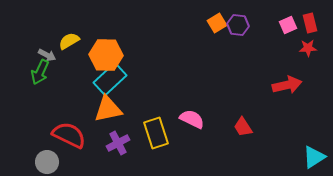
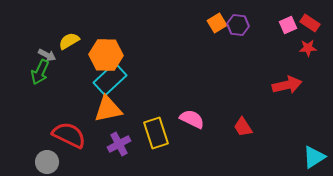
red rectangle: rotated 42 degrees counterclockwise
purple cross: moved 1 px right, 1 px down
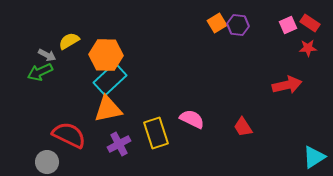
green arrow: rotated 40 degrees clockwise
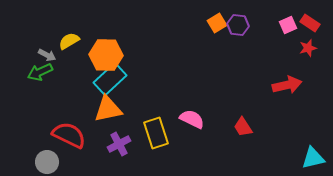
red star: rotated 12 degrees counterclockwise
cyan triangle: moved 1 px left, 1 px down; rotated 20 degrees clockwise
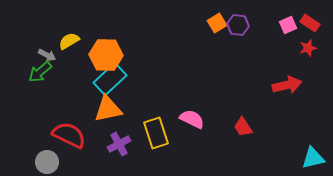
green arrow: rotated 15 degrees counterclockwise
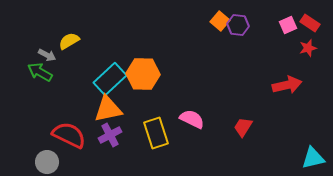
orange square: moved 3 px right, 2 px up; rotated 18 degrees counterclockwise
orange hexagon: moved 37 px right, 19 px down
green arrow: rotated 70 degrees clockwise
red trapezoid: rotated 65 degrees clockwise
purple cross: moved 9 px left, 9 px up
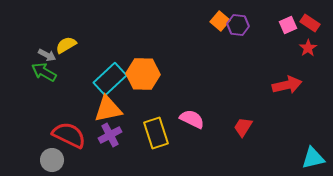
yellow semicircle: moved 3 px left, 4 px down
red star: rotated 18 degrees counterclockwise
green arrow: moved 4 px right
gray circle: moved 5 px right, 2 px up
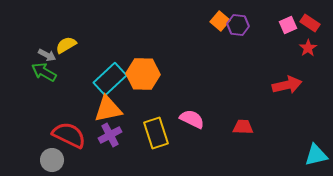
red trapezoid: rotated 60 degrees clockwise
cyan triangle: moved 3 px right, 3 px up
